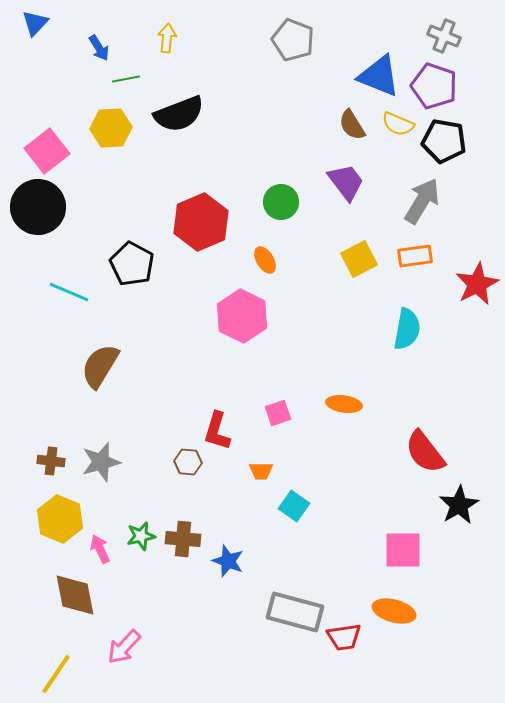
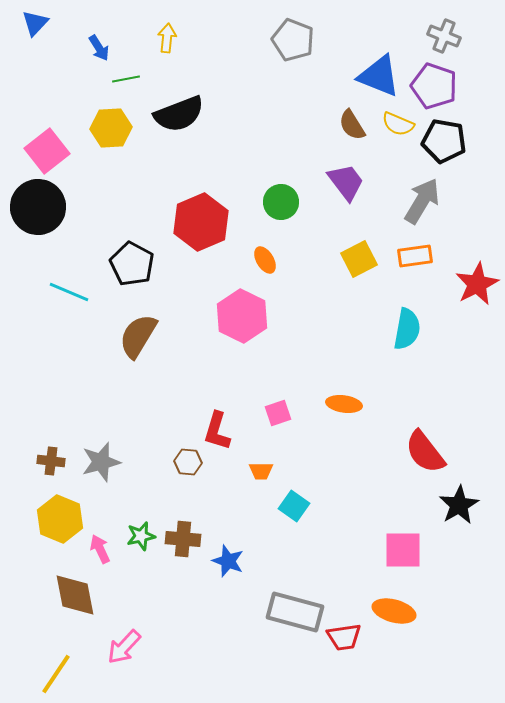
brown semicircle at (100, 366): moved 38 px right, 30 px up
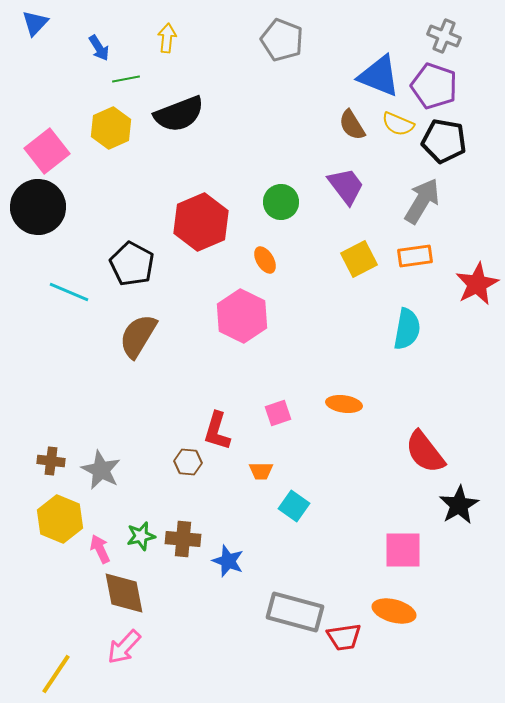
gray pentagon at (293, 40): moved 11 px left
yellow hexagon at (111, 128): rotated 21 degrees counterclockwise
purple trapezoid at (346, 182): moved 4 px down
gray star at (101, 462): moved 8 px down; rotated 30 degrees counterclockwise
brown diamond at (75, 595): moved 49 px right, 2 px up
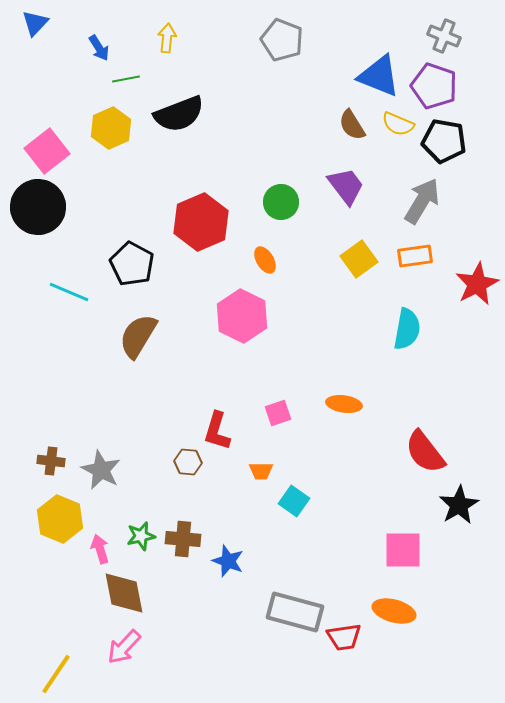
yellow square at (359, 259): rotated 9 degrees counterclockwise
cyan square at (294, 506): moved 5 px up
pink arrow at (100, 549): rotated 8 degrees clockwise
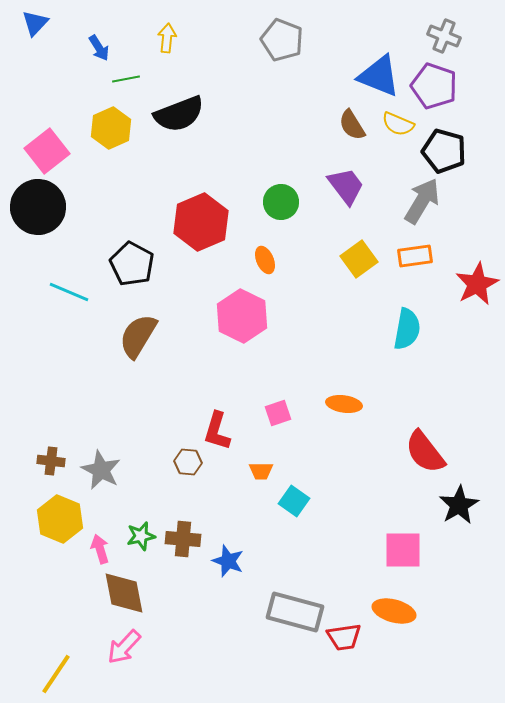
black pentagon at (444, 141): moved 10 px down; rotated 6 degrees clockwise
orange ellipse at (265, 260): rotated 8 degrees clockwise
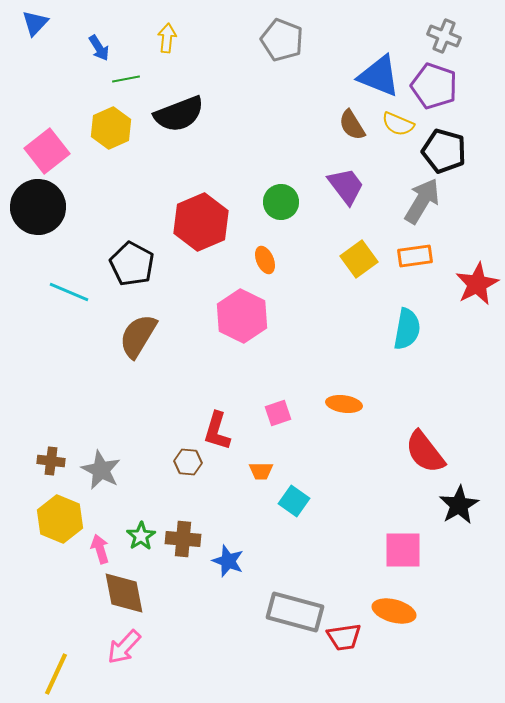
green star at (141, 536): rotated 20 degrees counterclockwise
yellow line at (56, 674): rotated 9 degrees counterclockwise
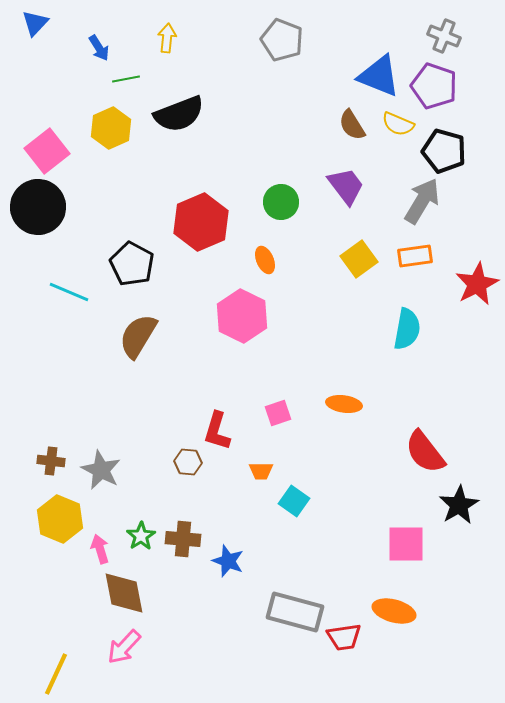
pink square at (403, 550): moved 3 px right, 6 px up
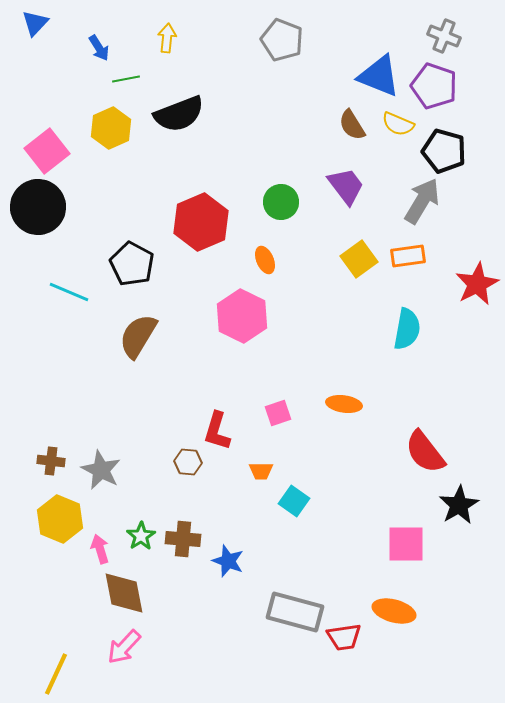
orange rectangle at (415, 256): moved 7 px left
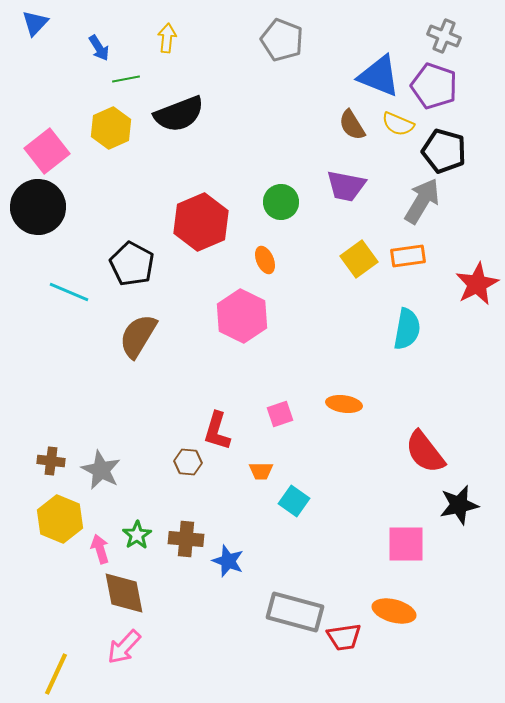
purple trapezoid at (346, 186): rotated 138 degrees clockwise
pink square at (278, 413): moved 2 px right, 1 px down
black star at (459, 505): rotated 18 degrees clockwise
green star at (141, 536): moved 4 px left, 1 px up
brown cross at (183, 539): moved 3 px right
